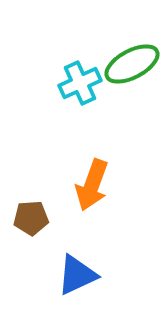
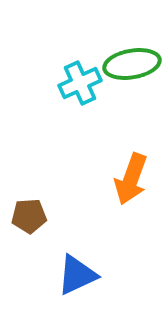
green ellipse: rotated 18 degrees clockwise
orange arrow: moved 39 px right, 6 px up
brown pentagon: moved 2 px left, 2 px up
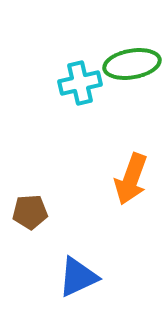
cyan cross: rotated 12 degrees clockwise
brown pentagon: moved 1 px right, 4 px up
blue triangle: moved 1 px right, 2 px down
